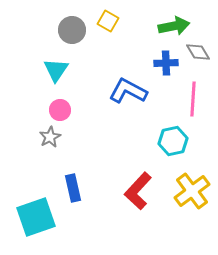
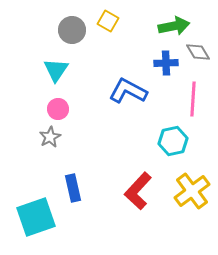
pink circle: moved 2 px left, 1 px up
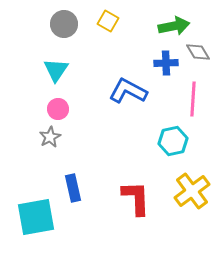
gray circle: moved 8 px left, 6 px up
red L-shape: moved 2 px left, 7 px down; rotated 135 degrees clockwise
cyan square: rotated 9 degrees clockwise
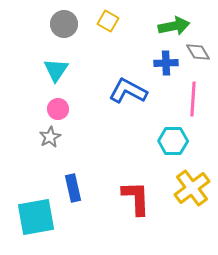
cyan hexagon: rotated 12 degrees clockwise
yellow cross: moved 3 px up
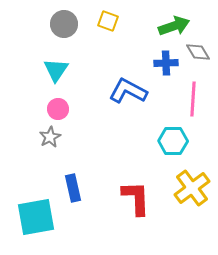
yellow square: rotated 10 degrees counterclockwise
green arrow: rotated 8 degrees counterclockwise
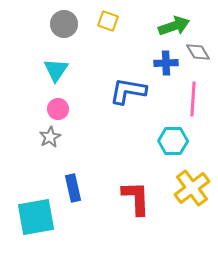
blue L-shape: rotated 18 degrees counterclockwise
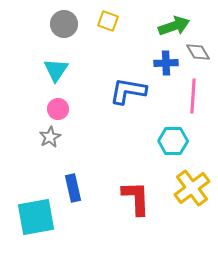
pink line: moved 3 px up
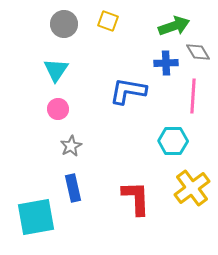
gray star: moved 21 px right, 9 px down
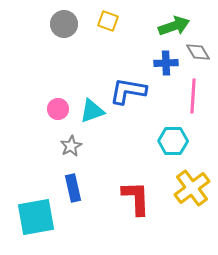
cyan triangle: moved 36 px right, 41 px down; rotated 36 degrees clockwise
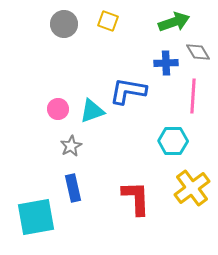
green arrow: moved 4 px up
